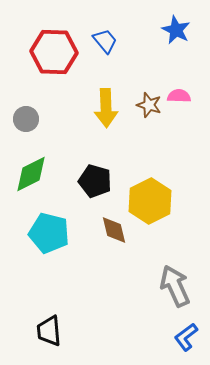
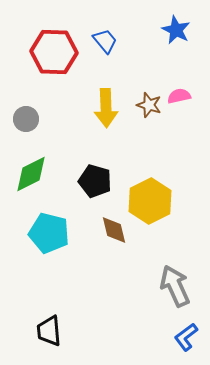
pink semicircle: rotated 15 degrees counterclockwise
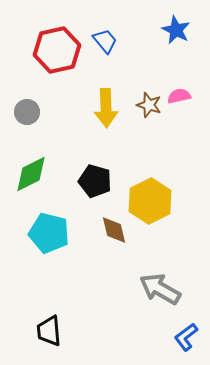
red hexagon: moved 3 px right, 2 px up; rotated 15 degrees counterclockwise
gray circle: moved 1 px right, 7 px up
gray arrow: moved 15 px left, 3 px down; rotated 36 degrees counterclockwise
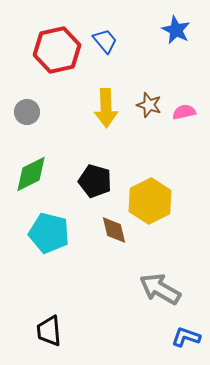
pink semicircle: moved 5 px right, 16 px down
blue L-shape: rotated 56 degrees clockwise
